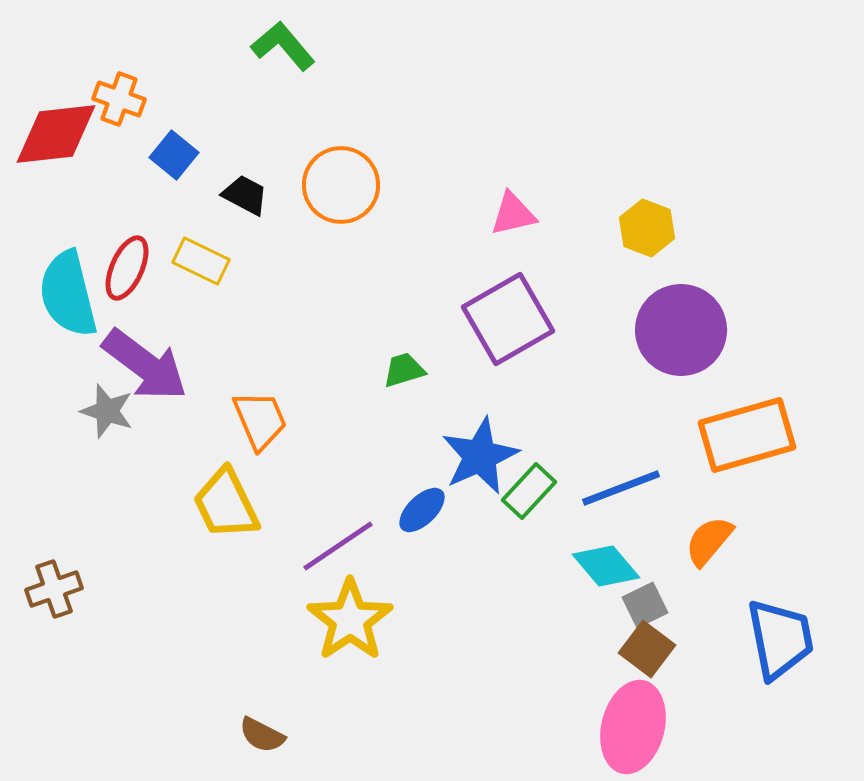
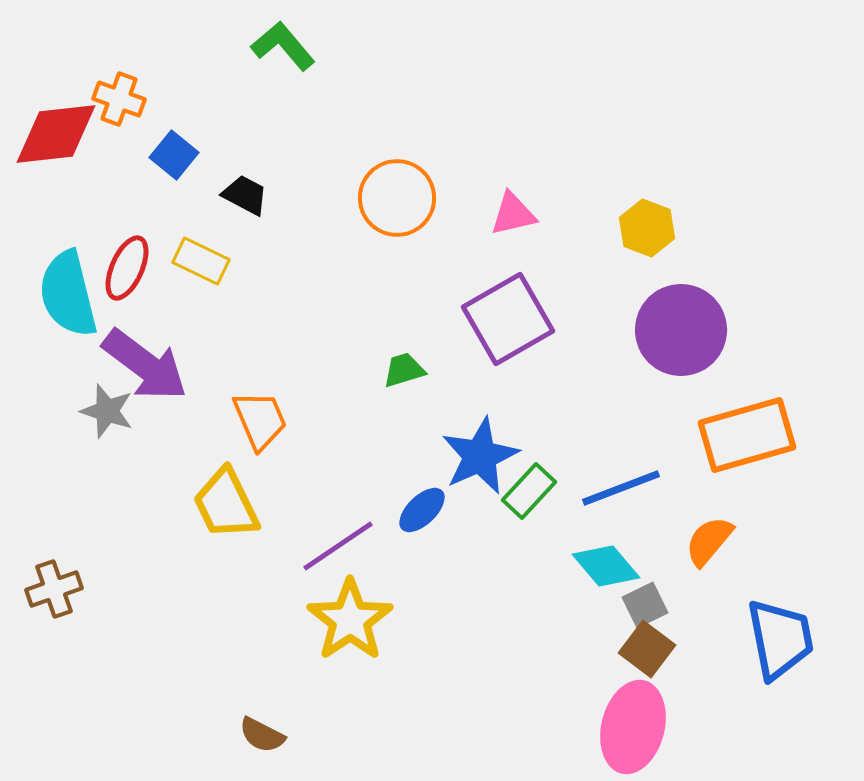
orange circle: moved 56 px right, 13 px down
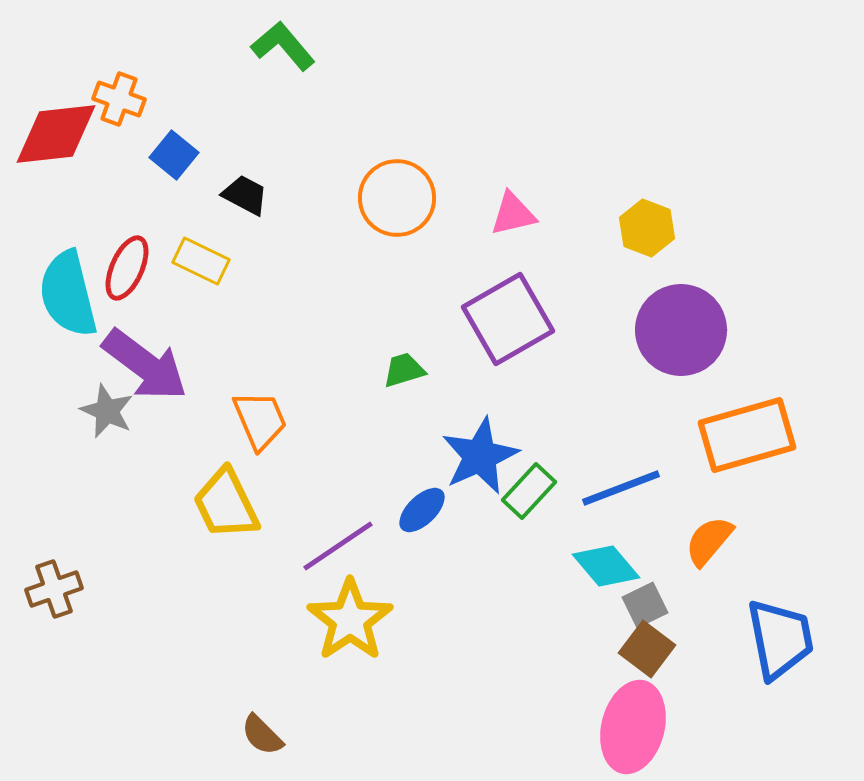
gray star: rotated 6 degrees clockwise
brown semicircle: rotated 18 degrees clockwise
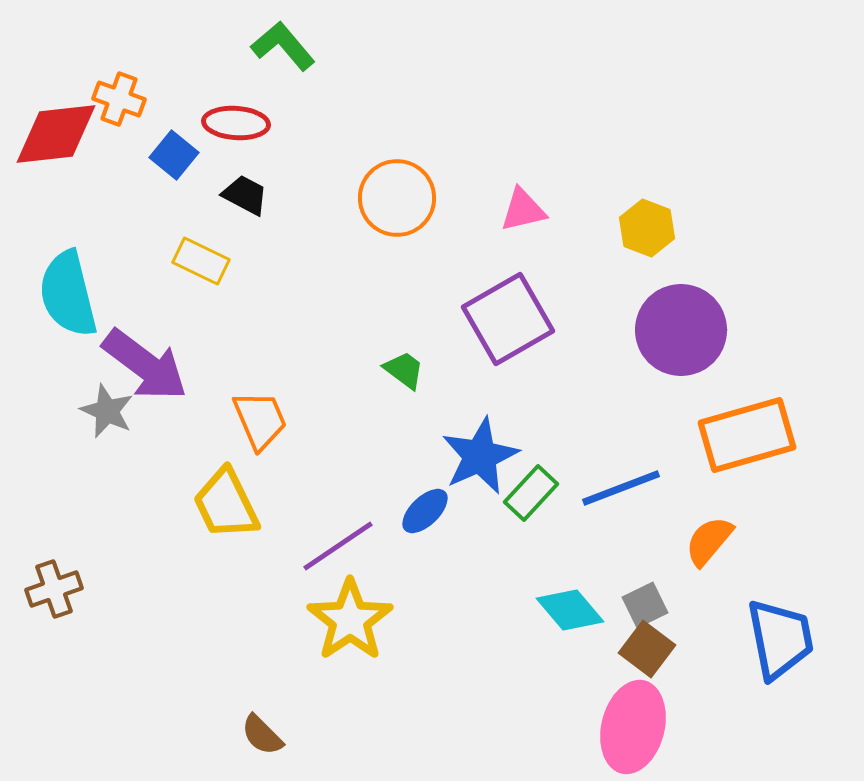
pink triangle: moved 10 px right, 4 px up
red ellipse: moved 109 px right, 145 px up; rotated 70 degrees clockwise
green trapezoid: rotated 54 degrees clockwise
green rectangle: moved 2 px right, 2 px down
blue ellipse: moved 3 px right, 1 px down
cyan diamond: moved 36 px left, 44 px down
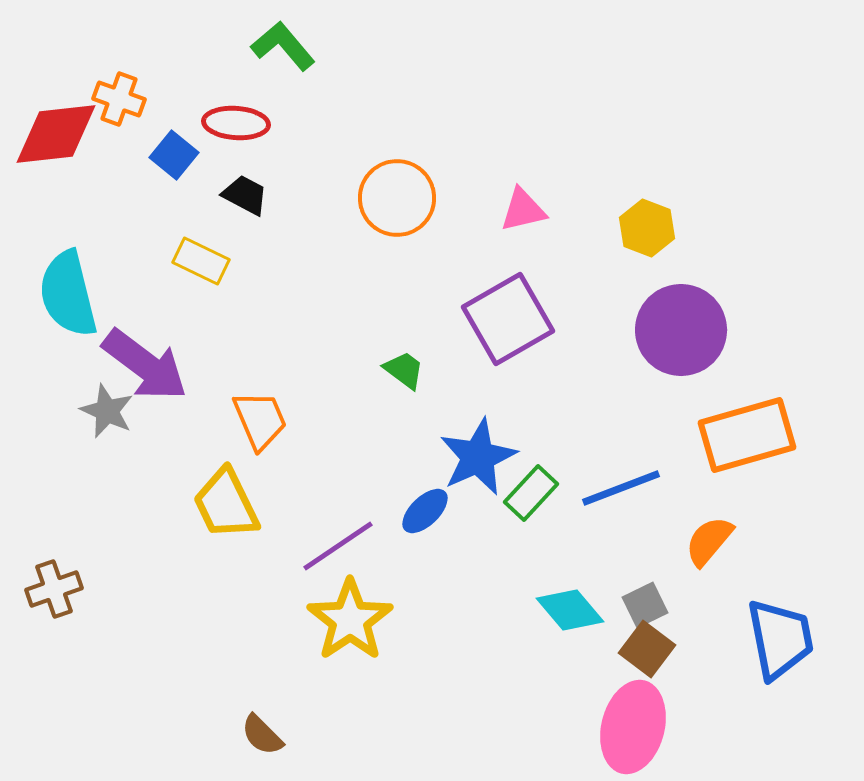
blue star: moved 2 px left, 1 px down
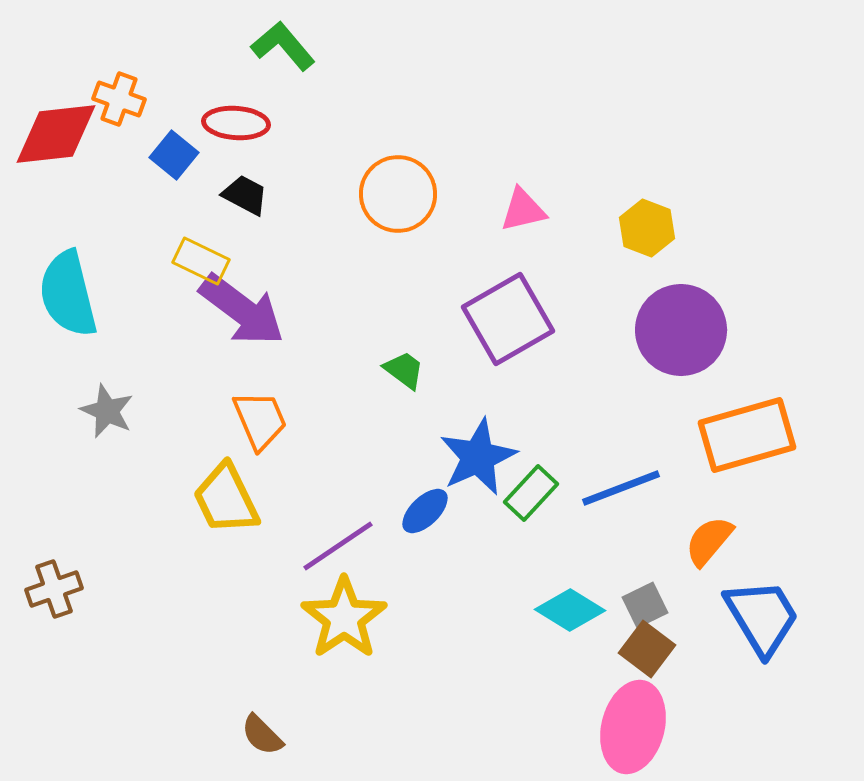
orange circle: moved 1 px right, 4 px up
purple arrow: moved 97 px right, 55 px up
yellow trapezoid: moved 5 px up
cyan diamond: rotated 18 degrees counterclockwise
yellow star: moved 6 px left, 2 px up
blue trapezoid: moved 18 px left, 22 px up; rotated 20 degrees counterclockwise
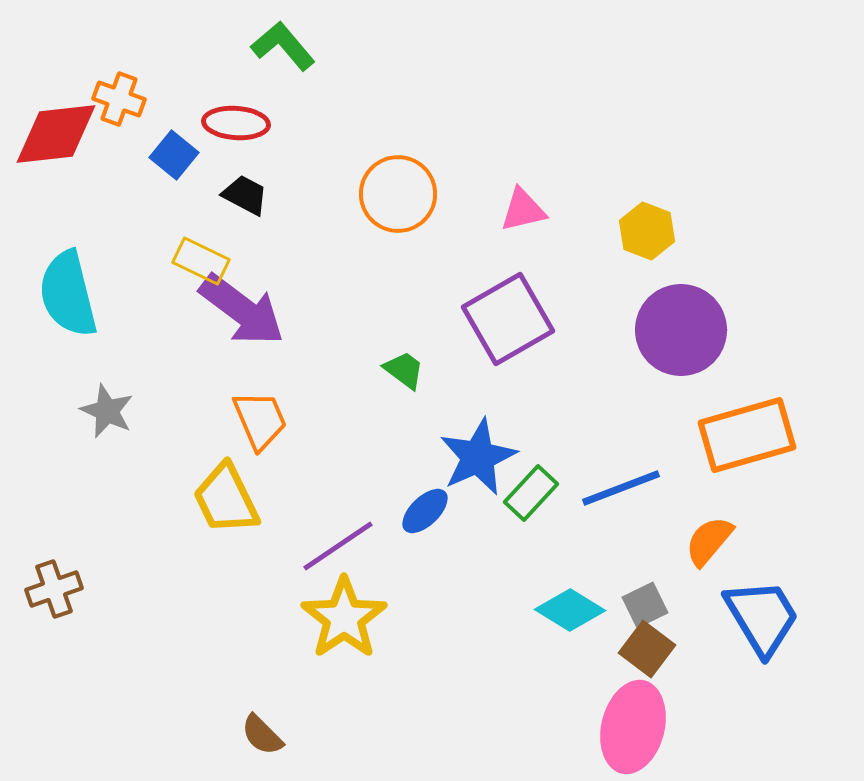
yellow hexagon: moved 3 px down
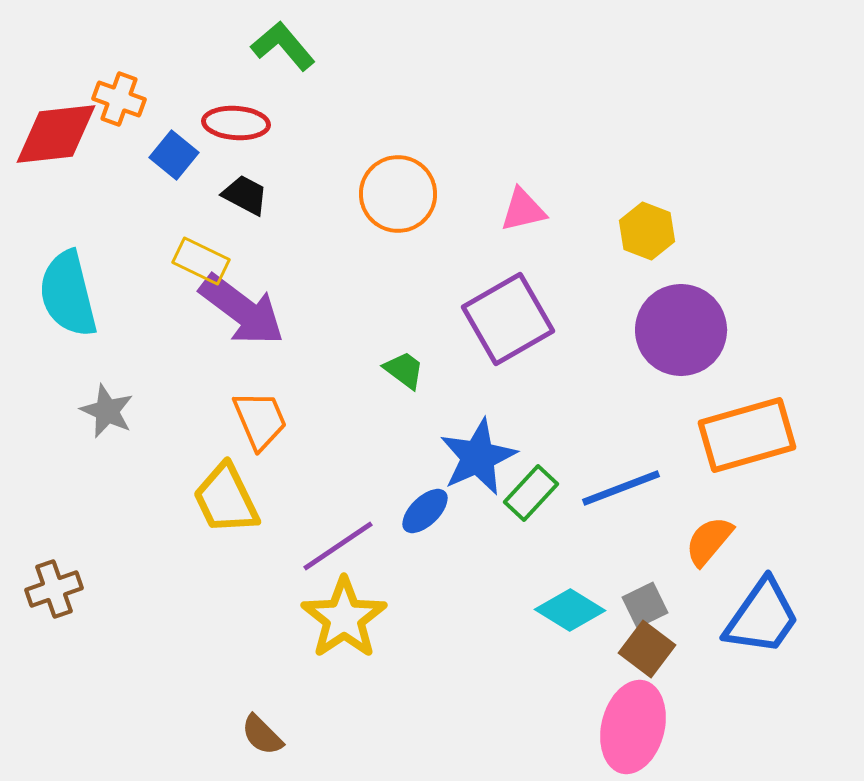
blue trapezoid: rotated 66 degrees clockwise
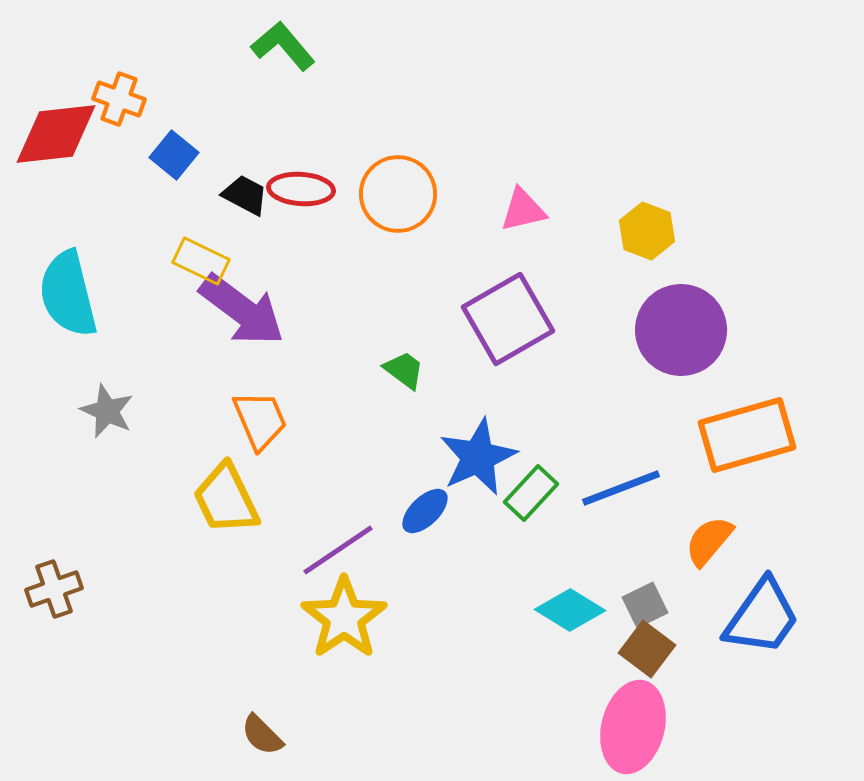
red ellipse: moved 65 px right, 66 px down
purple line: moved 4 px down
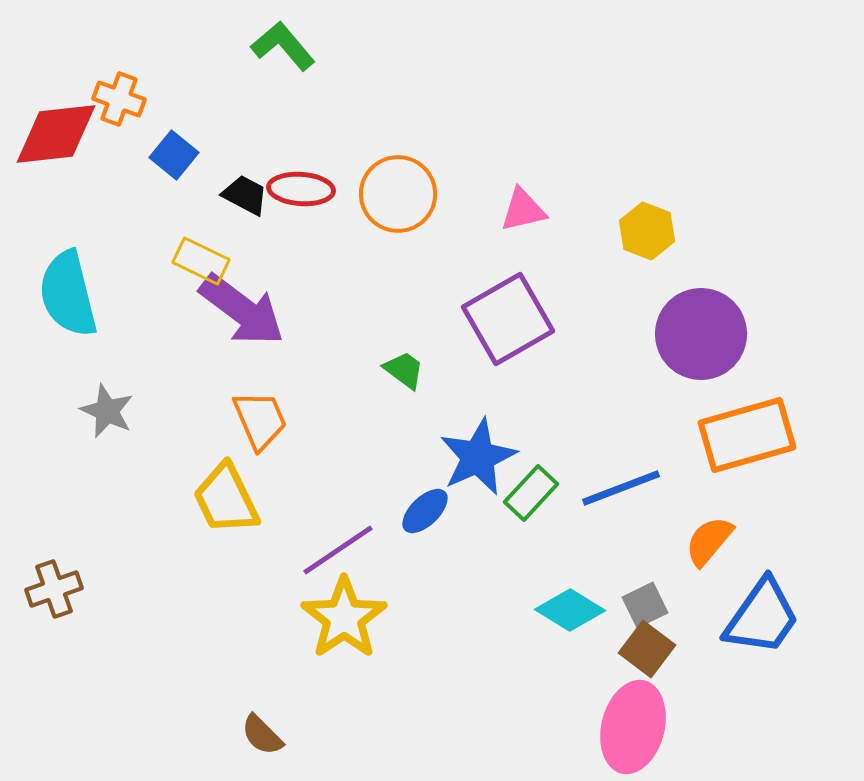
purple circle: moved 20 px right, 4 px down
